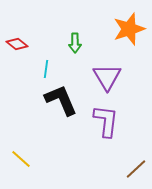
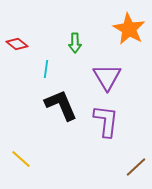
orange star: rotated 24 degrees counterclockwise
black L-shape: moved 5 px down
brown line: moved 2 px up
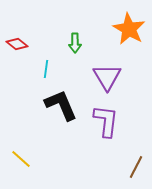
brown line: rotated 20 degrees counterclockwise
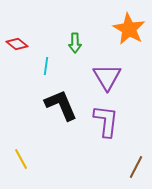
cyan line: moved 3 px up
yellow line: rotated 20 degrees clockwise
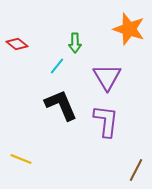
orange star: rotated 12 degrees counterclockwise
cyan line: moved 11 px right; rotated 30 degrees clockwise
yellow line: rotated 40 degrees counterclockwise
brown line: moved 3 px down
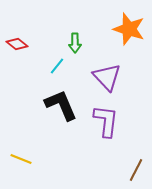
purple triangle: rotated 12 degrees counterclockwise
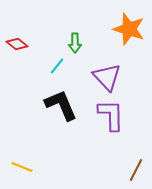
purple L-shape: moved 5 px right, 6 px up; rotated 8 degrees counterclockwise
yellow line: moved 1 px right, 8 px down
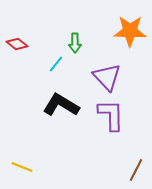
orange star: moved 1 px right, 2 px down; rotated 16 degrees counterclockwise
cyan line: moved 1 px left, 2 px up
black L-shape: rotated 36 degrees counterclockwise
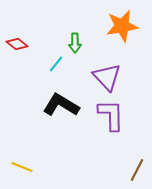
orange star: moved 8 px left, 5 px up; rotated 12 degrees counterclockwise
brown line: moved 1 px right
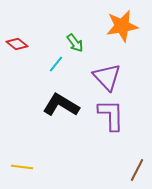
green arrow: rotated 36 degrees counterclockwise
yellow line: rotated 15 degrees counterclockwise
